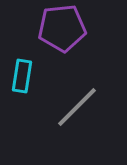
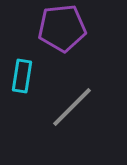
gray line: moved 5 px left
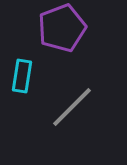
purple pentagon: rotated 15 degrees counterclockwise
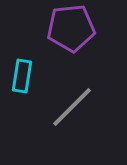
purple pentagon: moved 9 px right; rotated 15 degrees clockwise
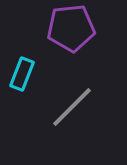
cyan rectangle: moved 2 px up; rotated 12 degrees clockwise
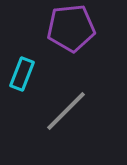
gray line: moved 6 px left, 4 px down
